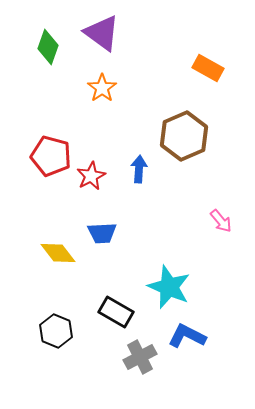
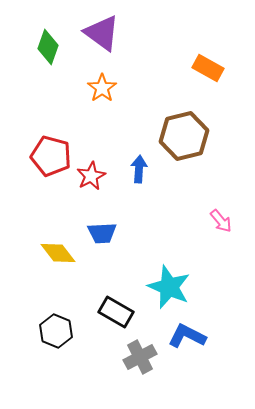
brown hexagon: rotated 9 degrees clockwise
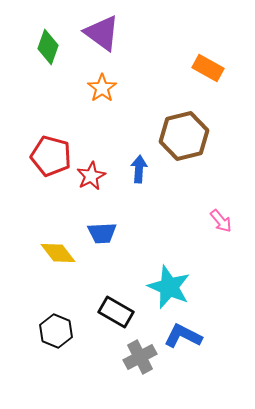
blue L-shape: moved 4 px left
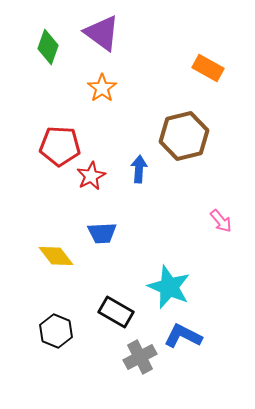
red pentagon: moved 9 px right, 10 px up; rotated 12 degrees counterclockwise
yellow diamond: moved 2 px left, 3 px down
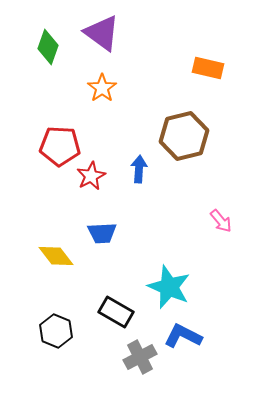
orange rectangle: rotated 16 degrees counterclockwise
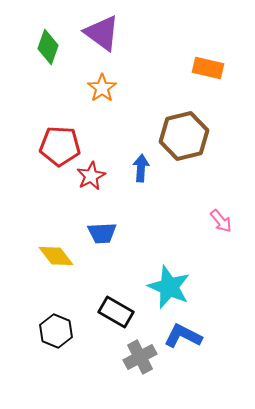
blue arrow: moved 2 px right, 1 px up
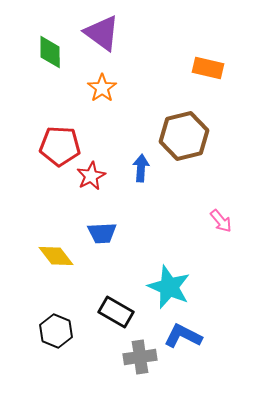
green diamond: moved 2 px right, 5 px down; rotated 20 degrees counterclockwise
gray cross: rotated 20 degrees clockwise
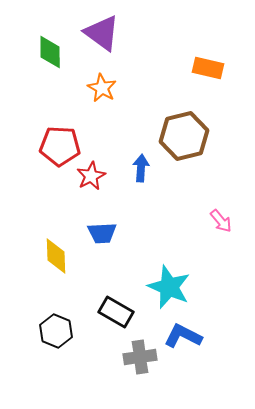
orange star: rotated 8 degrees counterclockwise
yellow diamond: rotated 36 degrees clockwise
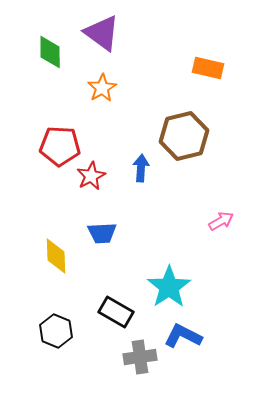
orange star: rotated 12 degrees clockwise
pink arrow: rotated 80 degrees counterclockwise
cyan star: rotated 15 degrees clockwise
